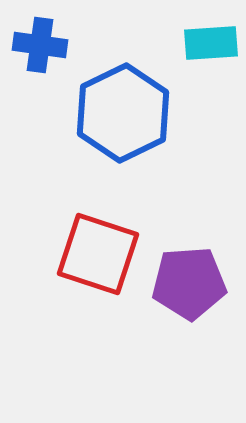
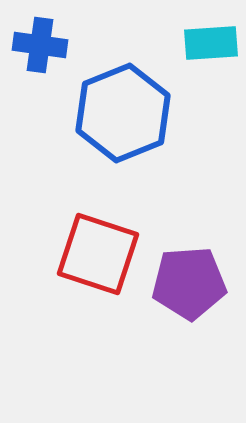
blue hexagon: rotated 4 degrees clockwise
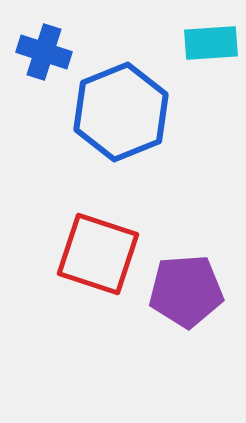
blue cross: moved 4 px right, 7 px down; rotated 10 degrees clockwise
blue hexagon: moved 2 px left, 1 px up
purple pentagon: moved 3 px left, 8 px down
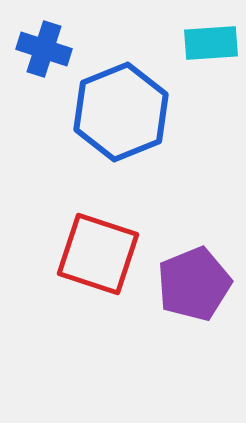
blue cross: moved 3 px up
purple pentagon: moved 8 px right, 7 px up; rotated 18 degrees counterclockwise
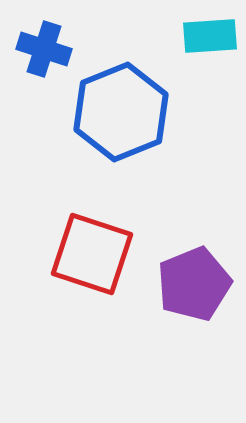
cyan rectangle: moved 1 px left, 7 px up
red square: moved 6 px left
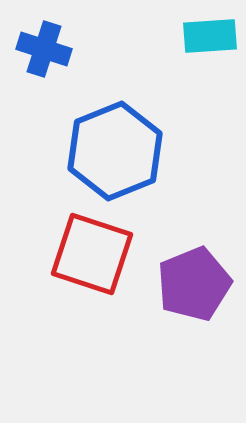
blue hexagon: moved 6 px left, 39 px down
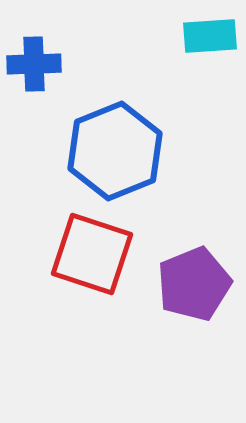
blue cross: moved 10 px left, 15 px down; rotated 20 degrees counterclockwise
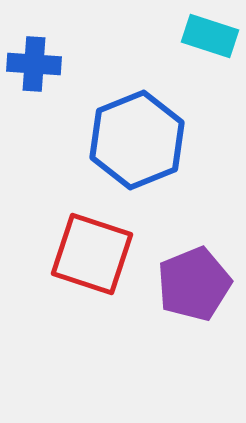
cyan rectangle: rotated 22 degrees clockwise
blue cross: rotated 6 degrees clockwise
blue hexagon: moved 22 px right, 11 px up
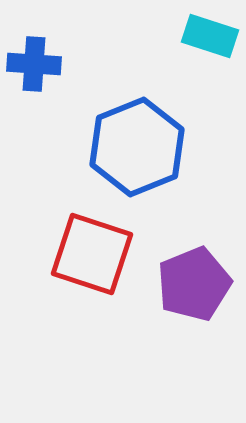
blue hexagon: moved 7 px down
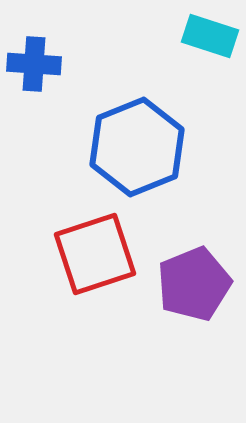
red square: moved 3 px right; rotated 36 degrees counterclockwise
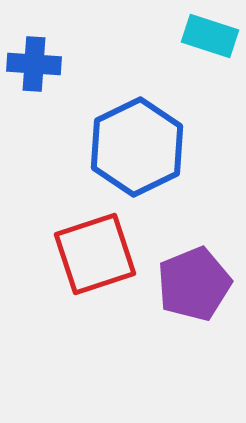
blue hexagon: rotated 4 degrees counterclockwise
